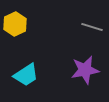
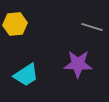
yellow hexagon: rotated 20 degrees clockwise
purple star: moved 7 px left, 6 px up; rotated 12 degrees clockwise
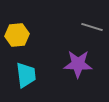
yellow hexagon: moved 2 px right, 11 px down
cyan trapezoid: rotated 64 degrees counterclockwise
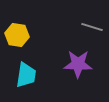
yellow hexagon: rotated 15 degrees clockwise
cyan trapezoid: rotated 16 degrees clockwise
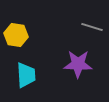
yellow hexagon: moved 1 px left
cyan trapezoid: rotated 12 degrees counterclockwise
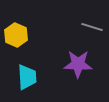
yellow hexagon: rotated 15 degrees clockwise
cyan trapezoid: moved 1 px right, 2 px down
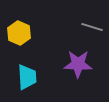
yellow hexagon: moved 3 px right, 2 px up
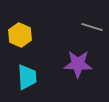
yellow hexagon: moved 1 px right, 2 px down
